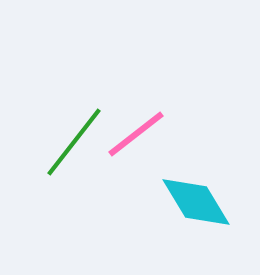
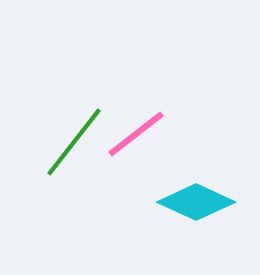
cyan diamond: rotated 34 degrees counterclockwise
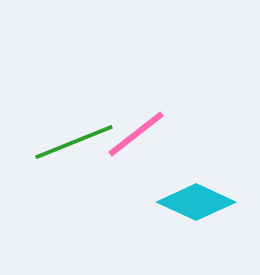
green line: rotated 30 degrees clockwise
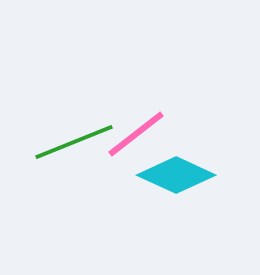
cyan diamond: moved 20 px left, 27 px up
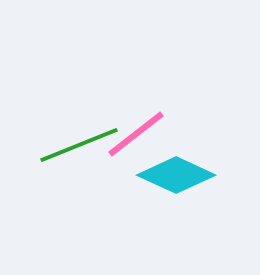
green line: moved 5 px right, 3 px down
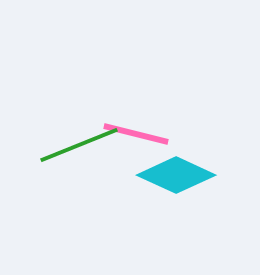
pink line: rotated 52 degrees clockwise
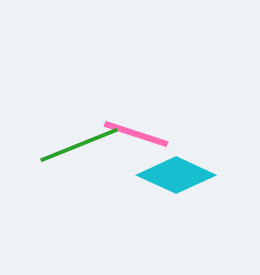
pink line: rotated 4 degrees clockwise
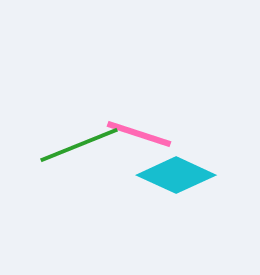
pink line: moved 3 px right
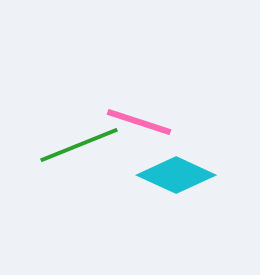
pink line: moved 12 px up
